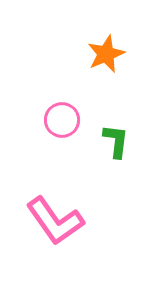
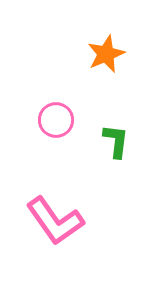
pink circle: moved 6 px left
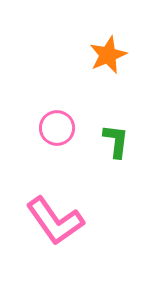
orange star: moved 2 px right, 1 px down
pink circle: moved 1 px right, 8 px down
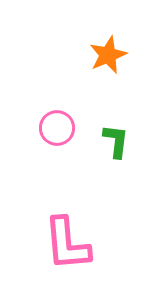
pink L-shape: moved 12 px right, 23 px down; rotated 30 degrees clockwise
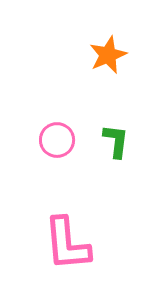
pink circle: moved 12 px down
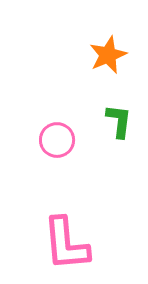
green L-shape: moved 3 px right, 20 px up
pink L-shape: moved 1 px left
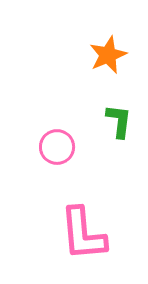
pink circle: moved 7 px down
pink L-shape: moved 17 px right, 10 px up
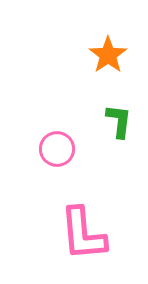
orange star: rotated 12 degrees counterclockwise
pink circle: moved 2 px down
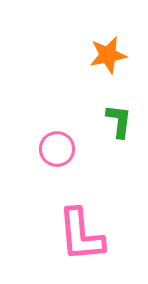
orange star: rotated 24 degrees clockwise
pink L-shape: moved 2 px left, 1 px down
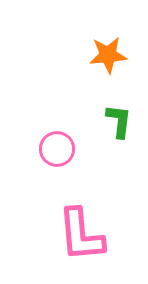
orange star: rotated 6 degrees clockwise
